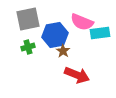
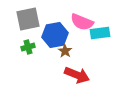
brown star: moved 2 px right
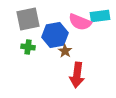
pink semicircle: moved 2 px left
cyan rectangle: moved 17 px up
green cross: rotated 24 degrees clockwise
red arrow: rotated 75 degrees clockwise
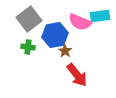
gray square: moved 1 px right; rotated 25 degrees counterclockwise
red arrow: rotated 45 degrees counterclockwise
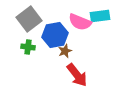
brown star: rotated 16 degrees clockwise
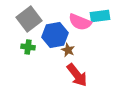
brown star: moved 3 px right, 1 px up; rotated 24 degrees counterclockwise
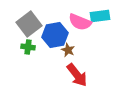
gray square: moved 5 px down
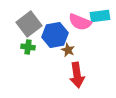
red arrow: rotated 30 degrees clockwise
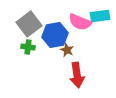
brown star: moved 1 px left
